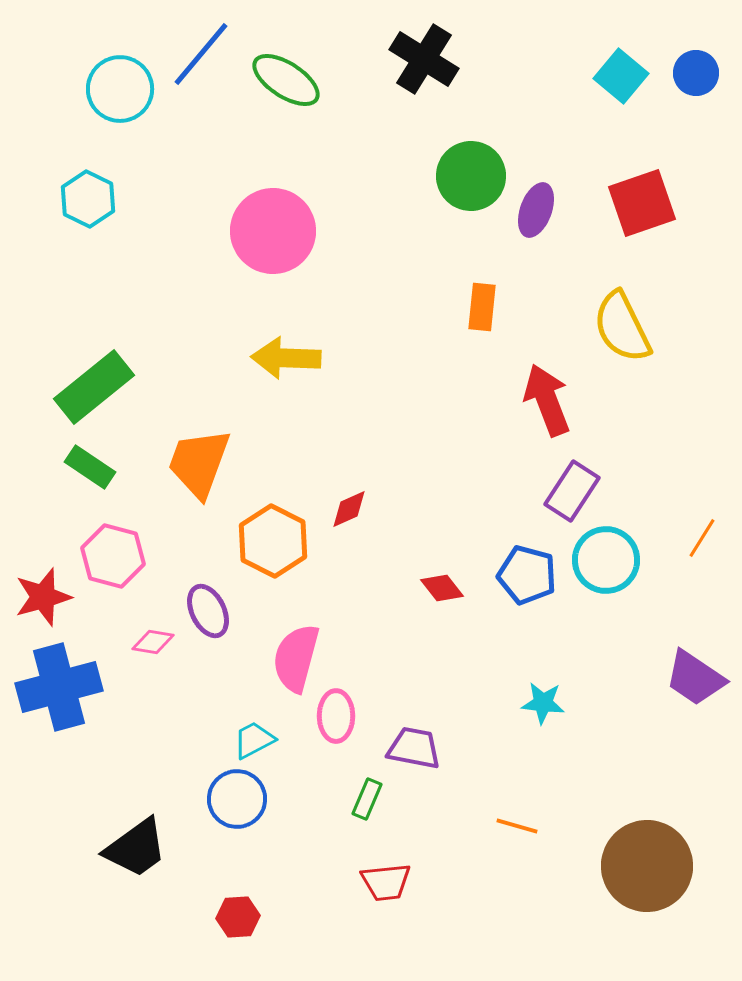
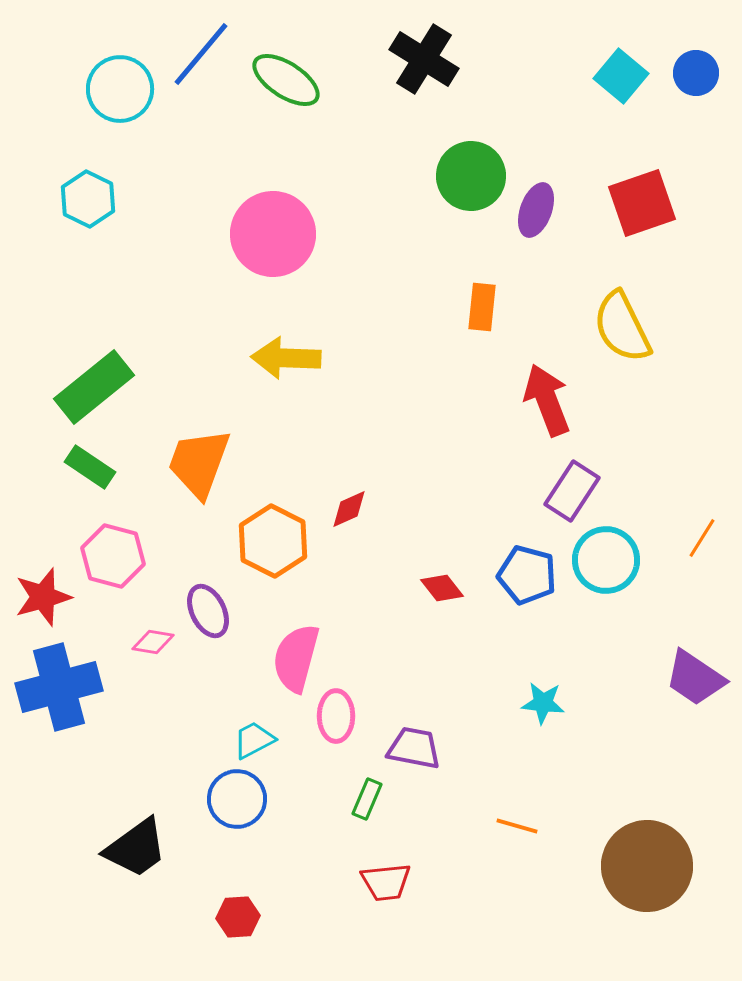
pink circle at (273, 231): moved 3 px down
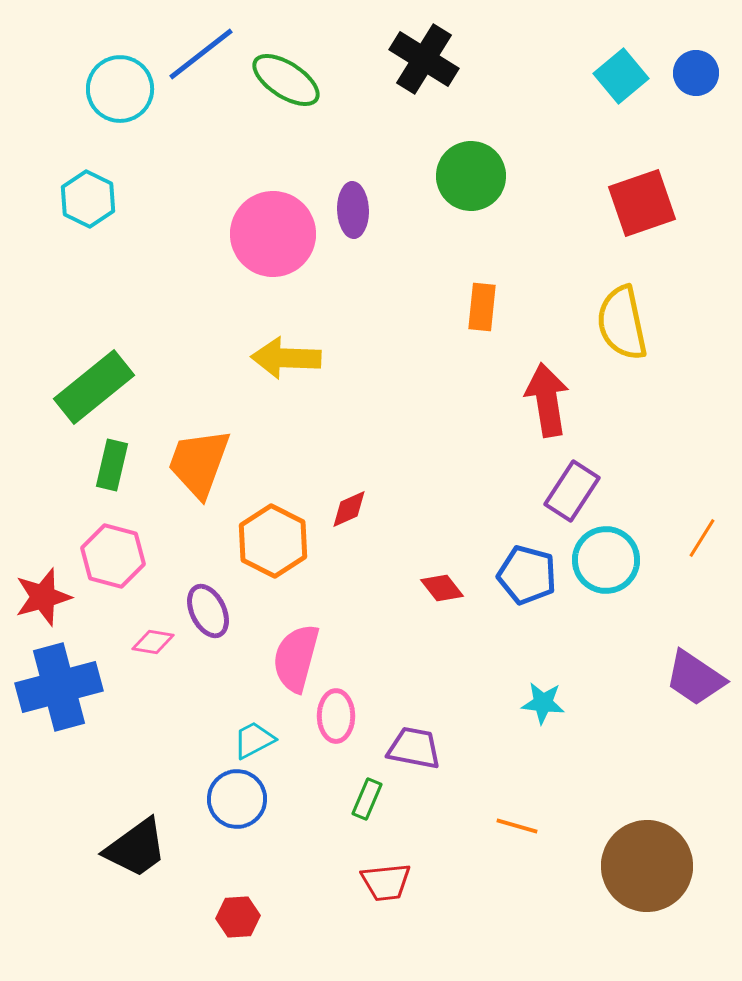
blue line at (201, 54): rotated 12 degrees clockwise
cyan square at (621, 76): rotated 10 degrees clockwise
purple ellipse at (536, 210): moved 183 px left; rotated 22 degrees counterclockwise
yellow semicircle at (622, 327): moved 4 px up; rotated 14 degrees clockwise
red arrow at (547, 400): rotated 12 degrees clockwise
green rectangle at (90, 467): moved 22 px right, 2 px up; rotated 69 degrees clockwise
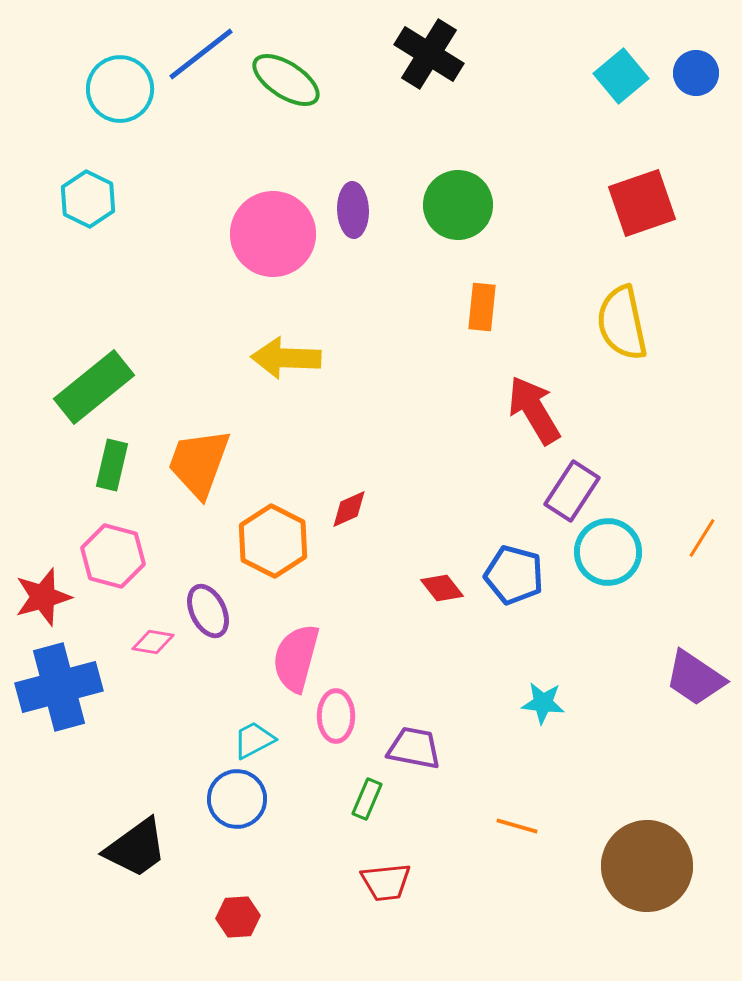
black cross at (424, 59): moved 5 px right, 5 px up
green circle at (471, 176): moved 13 px left, 29 px down
red arrow at (547, 400): moved 13 px left, 10 px down; rotated 22 degrees counterclockwise
cyan circle at (606, 560): moved 2 px right, 8 px up
blue pentagon at (527, 575): moved 13 px left
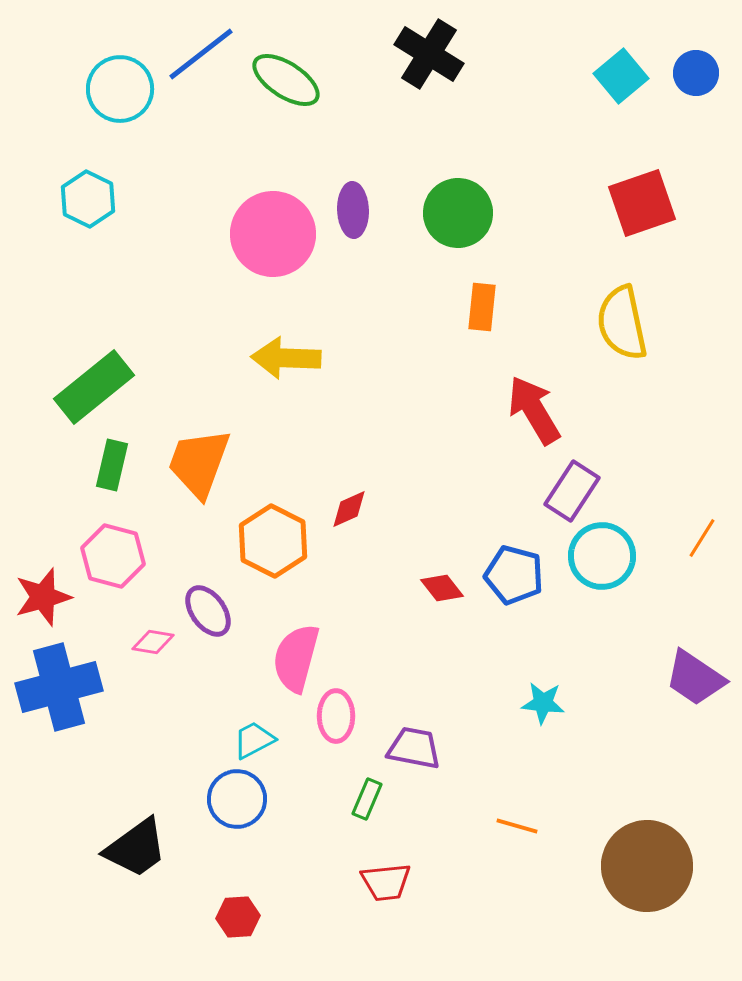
green circle at (458, 205): moved 8 px down
cyan circle at (608, 552): moved 6 px left, 4 px down
purple ellipse at (208, 611): rotated 10 degrees counterclockwise
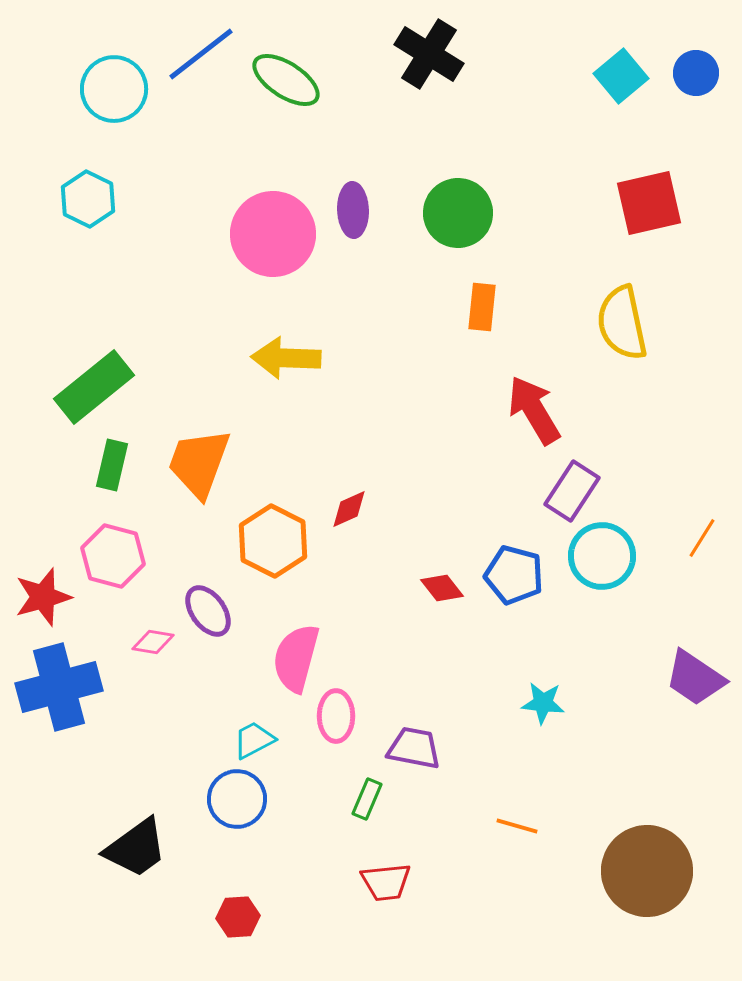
cyan circle at (120, 89): moved 6 px left
red square at (642, 203): moved 7 px right; rotated 6 degrees clockwise
brown circle at (647, 866): moved 5 px down
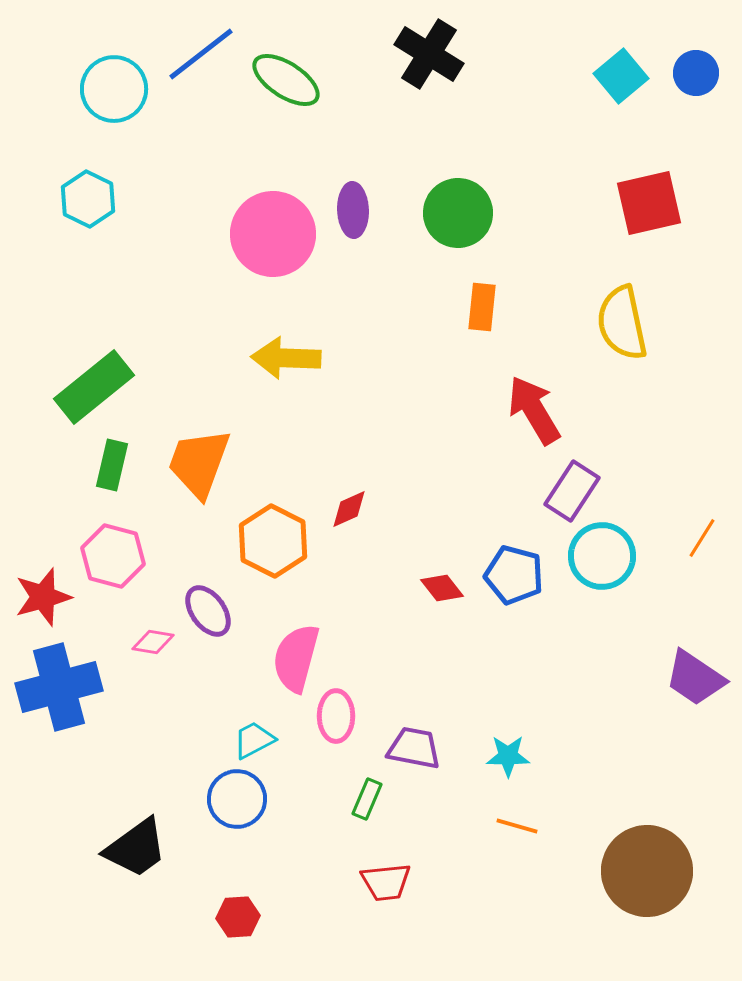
cyan star at (543, 703): moved 35 px left, 53 px down; rotated 6 degrees counterclockwise
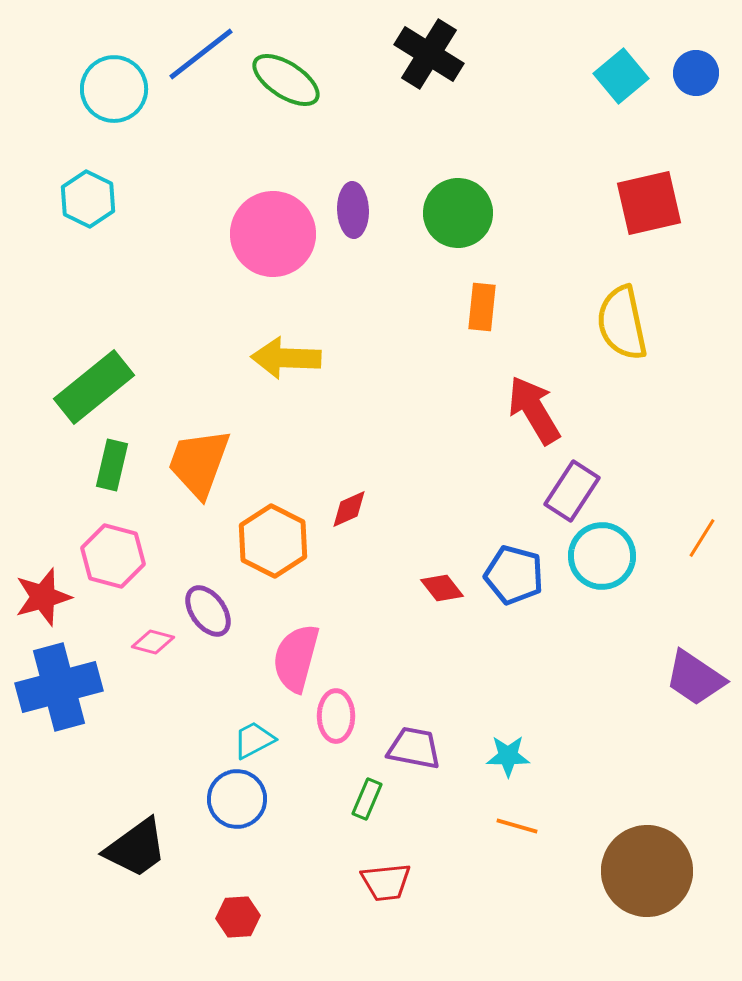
pink diamond at (153, 642): rotated 6 degrees clockwise
